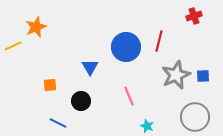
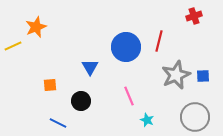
cyan star: moved 6 px up
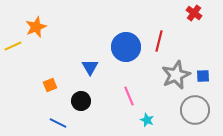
red cross: moved 3 px up; rotated 35 degrees counterclockwise
orange square: rotated 16 degrees counterclockwise
gray circle: moved 7 px up
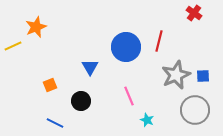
blue line: moved 3 px left
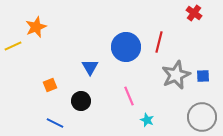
red line: moved 1 px down
gray circle: moved 7 px right, 7 px down
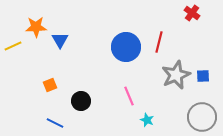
red cross: moved 2 px left
orange star: rotated 20 degrees clockwise
blue triangle: moved 30 px left, 27 px up
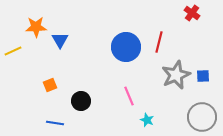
yellow line: moved 5 px down
blue line: rotated 18 degrees counterclockwise
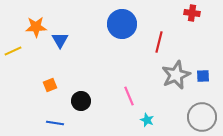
red cross: rotated 28 degrees counterclockwise
blue circle: moved 4 px left, 23 px up
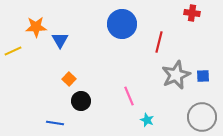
orange square: moved 19 px right, 6 px up; rotated 24 degrees counterclockwise
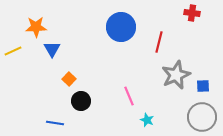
blue circle: moved 1 px left, 3 px down
blue triangle: moved 8 px left, 9 px down
blue square: moved 10 px down
